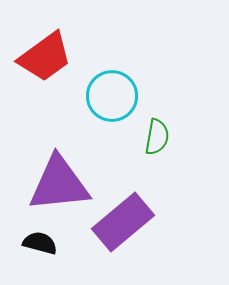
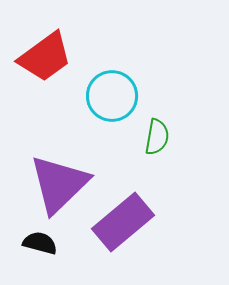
purple triangle: rotated 38 degrees counterclockwise
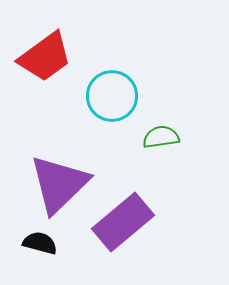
green semicircle: moved 4 px right; rotated 108 degrees counterclockwise
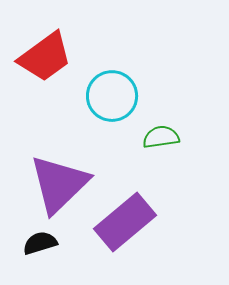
purple rectangle: moved 2 px right
black semicircle: rotated 32 degrees counterclockwise
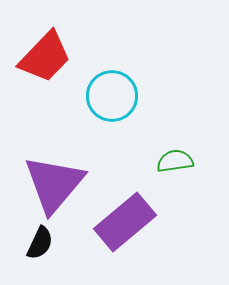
red trapezoid: rotated 10 degrees counterclockwise
green semicircle: moved 14 px right, 24 px down
purple triangle: moved 5 px left; rotated 6 degrees counterclockwise
black semicircle: rotated 132 degrees clockwise
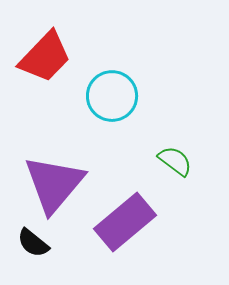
green semicircle: rotated 45 degrees clockwise
black semicircle: moved 7 px left; rotated 104 degrees clockwise
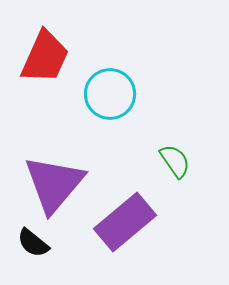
red trapezoid: rotated 20 degrees counterclockwise
cyan circle: moved 2 px left, 2 px up
green semicircle: rotated 18 degrees clockwise
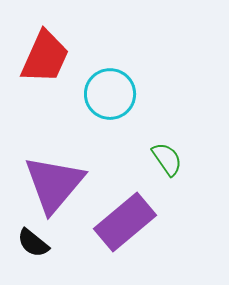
green semicircle: moved 8 px left, 2 px up
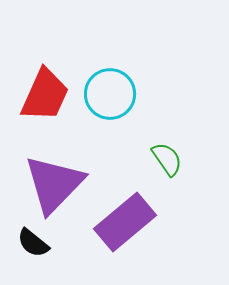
red trapezoid: moved 38 px down
purple triangle: rotated 4 degrees clockwise
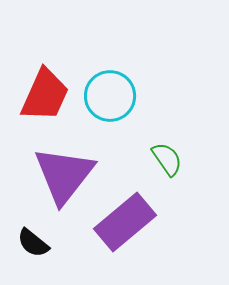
cyan circle: moved 2 px down
purple triangle: moved 10 px right, 9 px up; rotated 6 degrees counterclockwise
